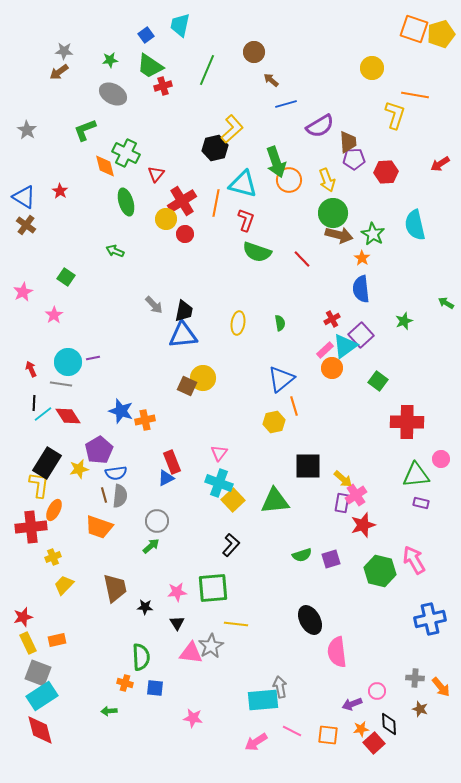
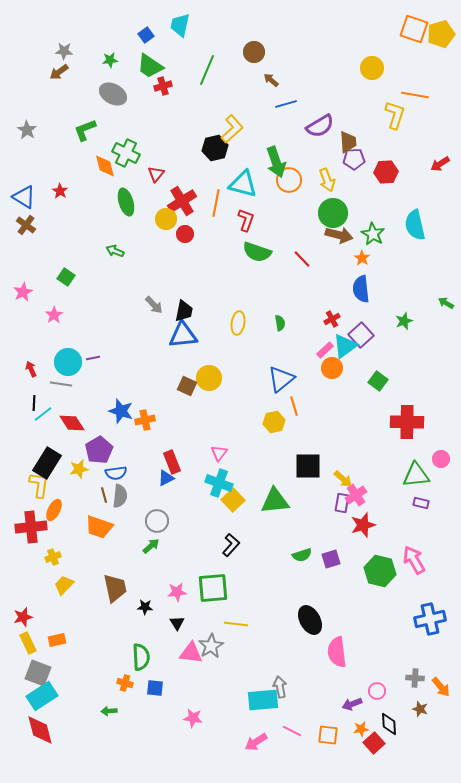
yellow circle at (203, 378): moved 6 px right
red diamond at (68, 416): moved 4 px right, 7 px down
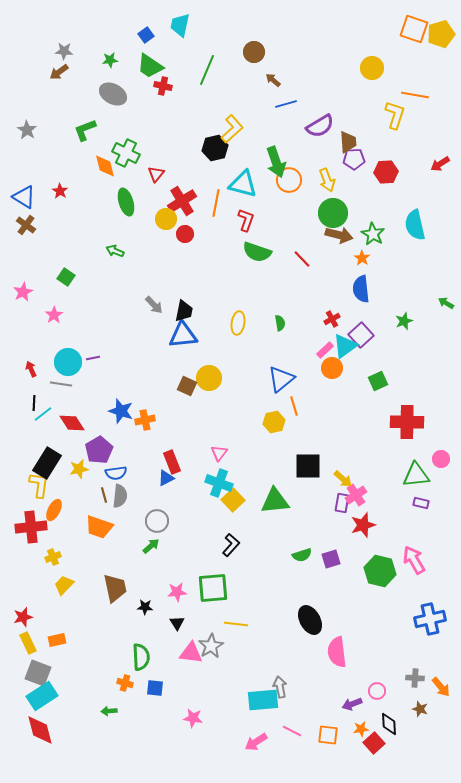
brown arrow at (271, 80): moved 2 px right
red cross at (163, 86): rotated 30 degrees clockwise
green square at (378, 381): rotated 30 degrees clockwise
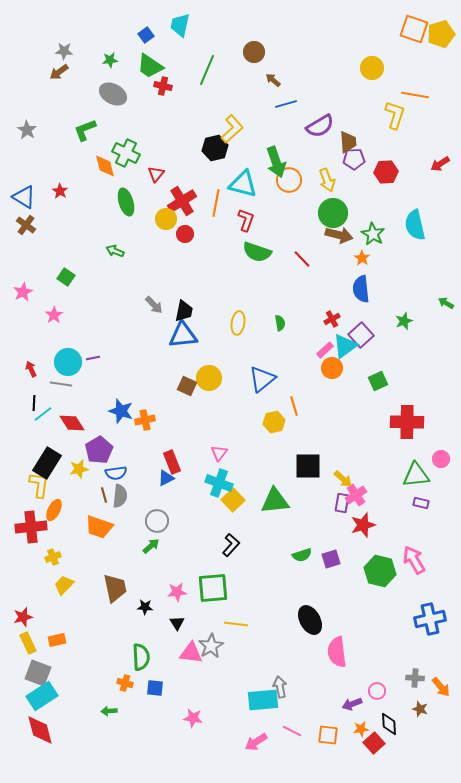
blue triangle at (281, 379): moved 19 px left
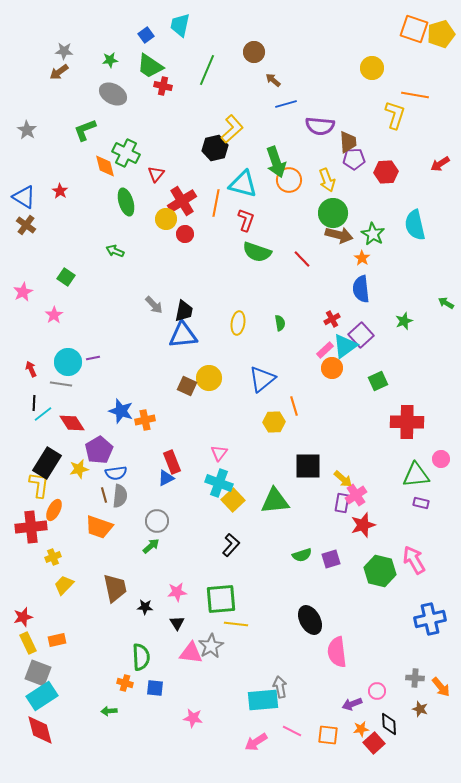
purple semicircle at (320, 126): rotated 36 degrees clockwise
yellow hexagon at (274, 422): rotated 10 degrees clockwise
green square at (213, 588): moved 8 px right, 11 px down
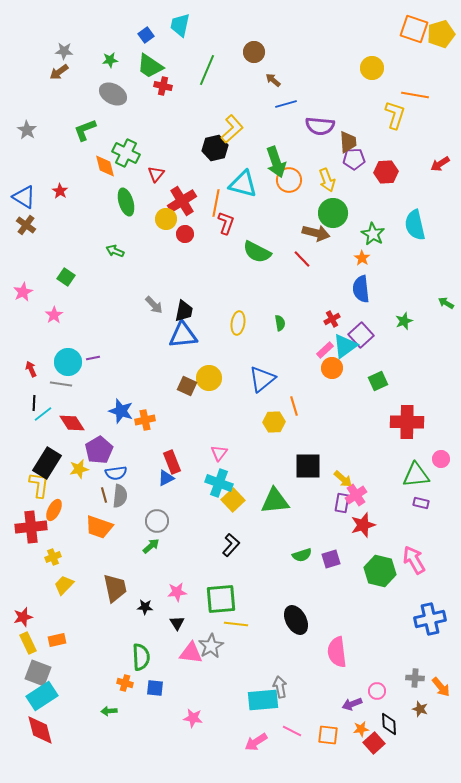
red L-shape at (246, 220): moved 20 px left, 3 px down
brown arrow at (339, 235): moved 23 px left, 2 px up
green semicircle at (257, 252): rotated 8 degrees clockwise
black ellipse at (310, 620): moved 14 px left
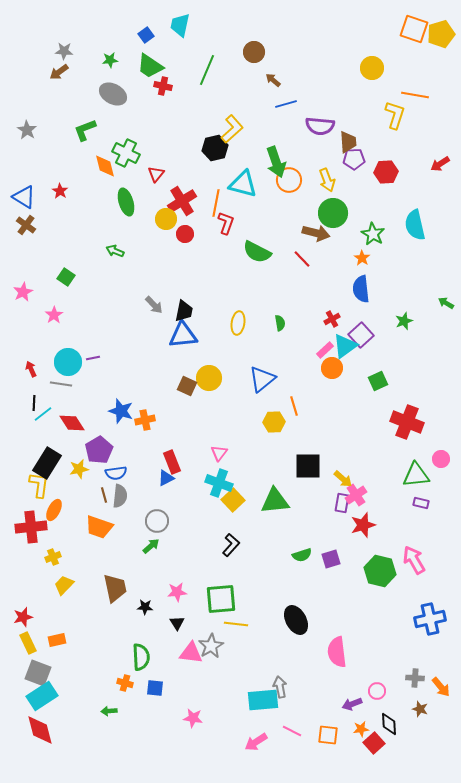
red cross at (407, 422): rotated 20 degrees clockwise
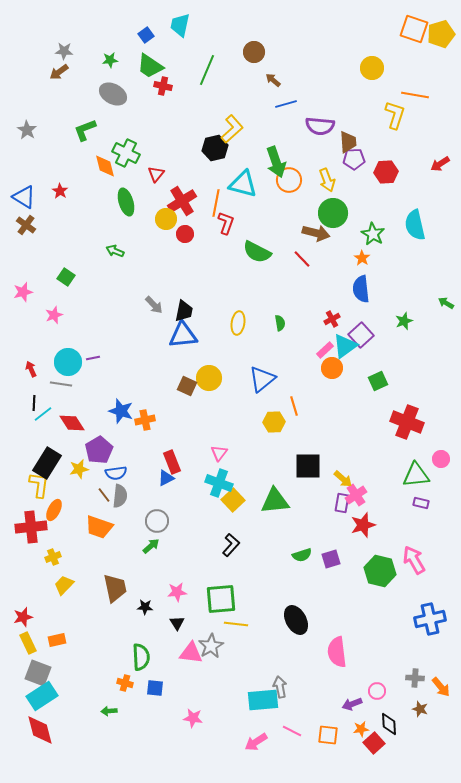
pink star at (23, 292): rotated 12 degrees clockwise
pink star at (54, 315): rotated 12 degrees clockwise
brown line at (104, 495): rotated 21 degrees counterclockwise
